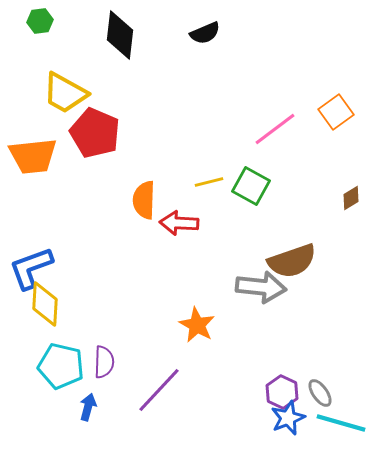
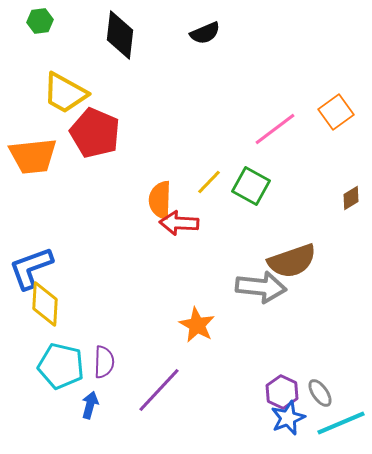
yellow line: rotated 32 degrees counterclockwise
orange semicircle: moved 16 px right
blue arrow: moved 2 px right, 2 px up
cyan line: rotated 39 degrees counterclockwise
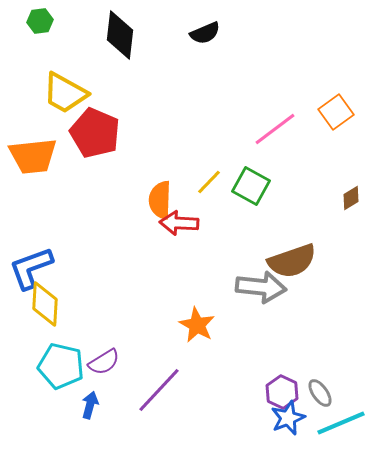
purple semicircle: rotated 56 degrees clockwise
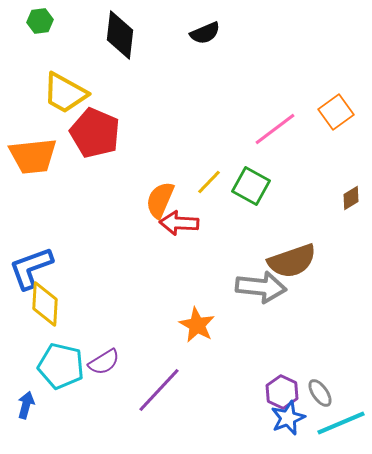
orange semicircle: rotated 21 degrees clockwise
blue arrow: moved 64 px left
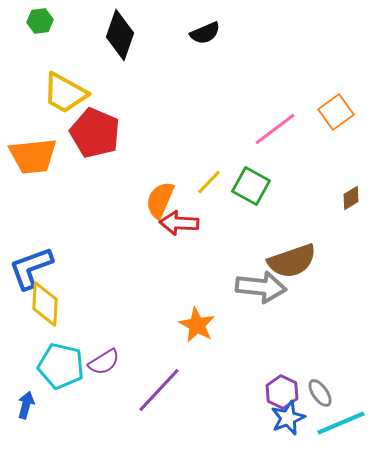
black diamond: rotated 12 degrees clockwise
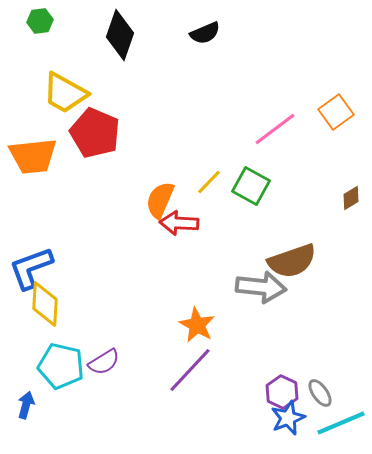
purple line: moved 31 px right, 20 px up
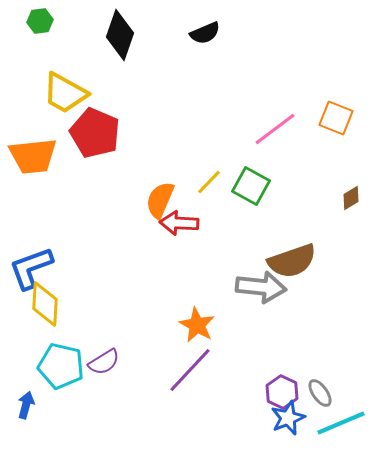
orange square: moved 6 px down; rotated 32 degrees counterclockwise
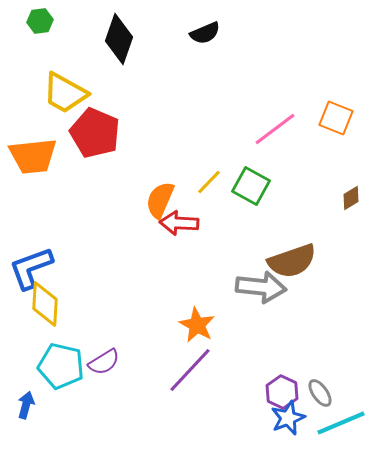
black diamond: moved 1 px left, 4 px down
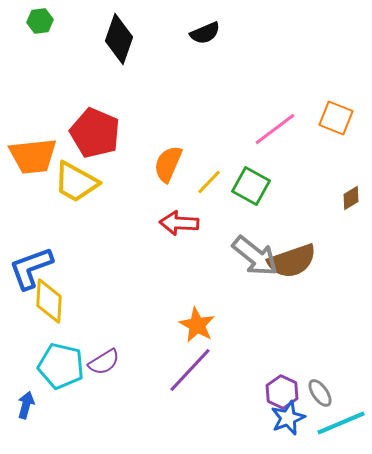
yellow trapezoid: moved 11 px right, 89 px down
orange semicircle: moved 8 px right, 36 px up
gray arrow: moved 6 px left, 31 px up; rotated 33 degrees clockwise
yellow diamond: moved 4 px right, 3 px up
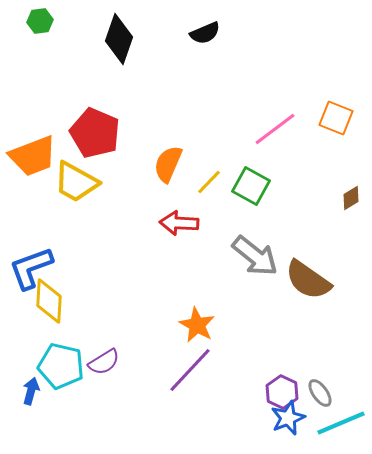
orange trapezoid: rotated 15 degrees counterclockwise
brown semicircle: moved 16 px right, 19 px down; rotated 54 degrees clockwise
blue arrow: moved 5 px right, 14 px up
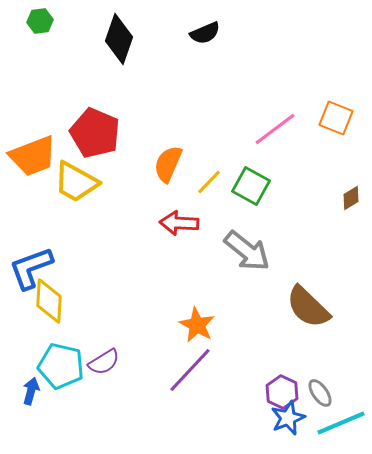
gray arrow: moved 8 px left, 5 px up
brown semicircle: moved 27 px down; rotated 9 degrees clockwise
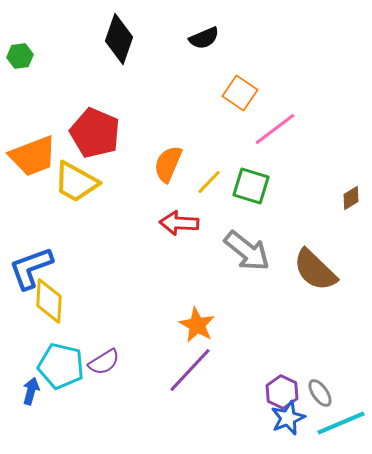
green hexagon: moved 20 px left, 35 px down
black semicircle: moved 1 px left, 5 px down
orange square: moved 96 px left, 25 px up; rotated 12 degrees clockwise
green square: rotated 12 degrees counterclockwise
brown semicircle: moved 7 px right, 37 px up
